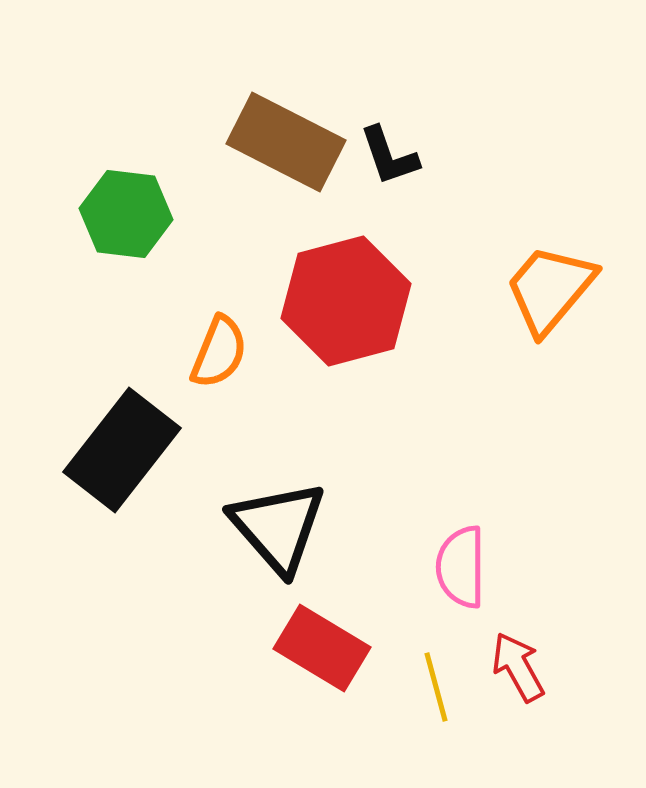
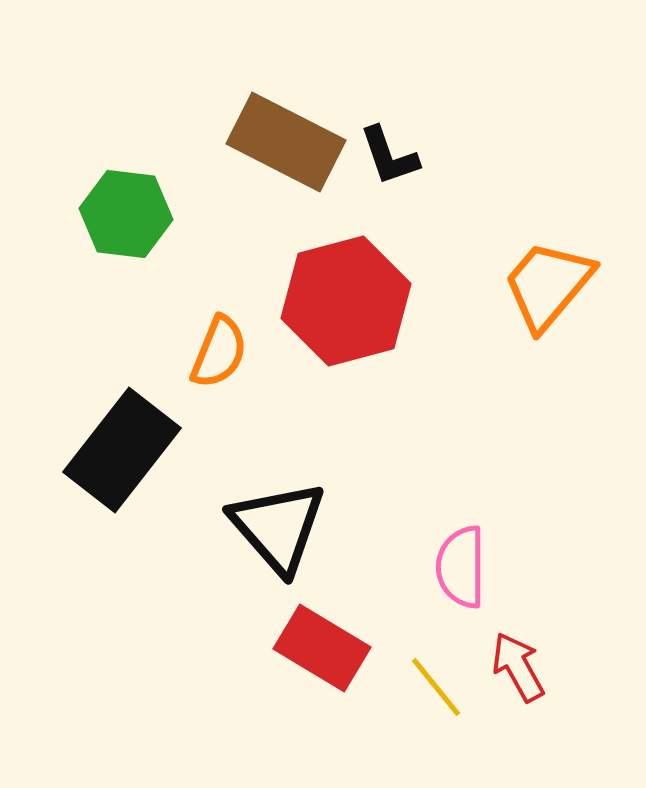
orange trapezoid: moved 2 px left, 4 px up
yellow line: rotated 24 degrees counterclockwise
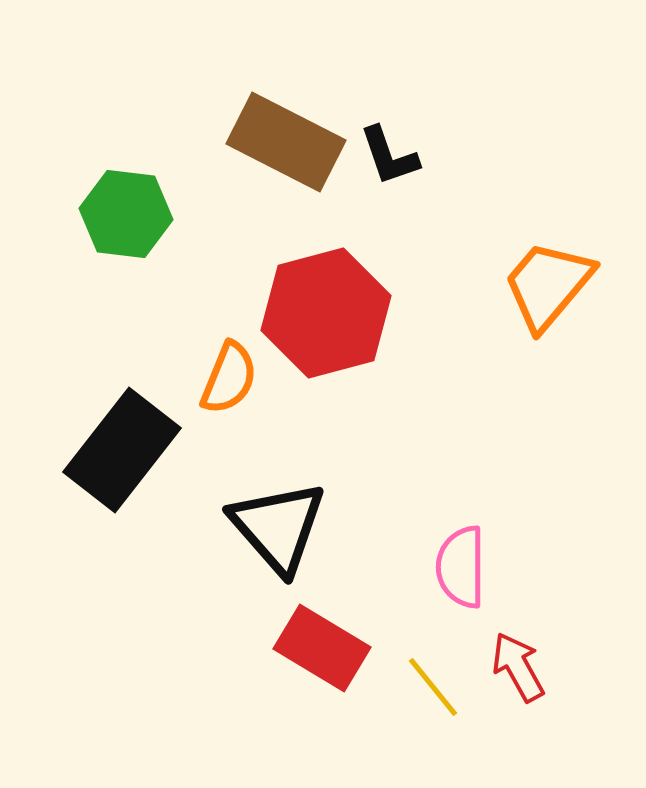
red hexagon: moved 20 px left, 12 px down
orange semicircle: moved 10 px right, 26 px down
yellow line: moved 3 px left
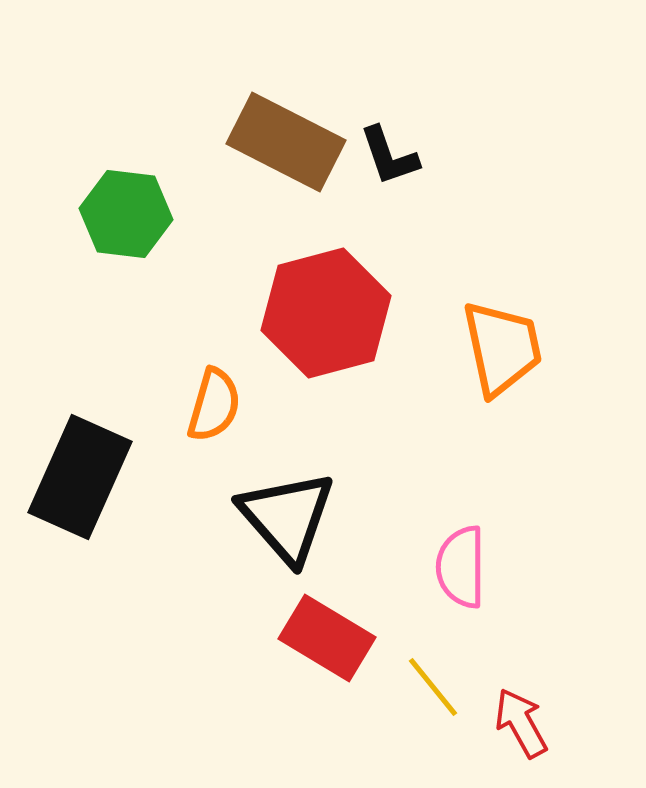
orange trapezoid: moved 46 px left, 63 px down; rotated 128 degrees clockwise
orange semicircle: moved 15 px left, 27 px down; rotated 6 degrees counterclockwise
black rectangle: moved 42 px left, 27 px down; rotated 14 degrees counterclockwise
black triangle: moved 9 px right, 10 px up
red rectangle: moved 5 px right, 10 px up
red arrow: moved 3 px right, 56 px down
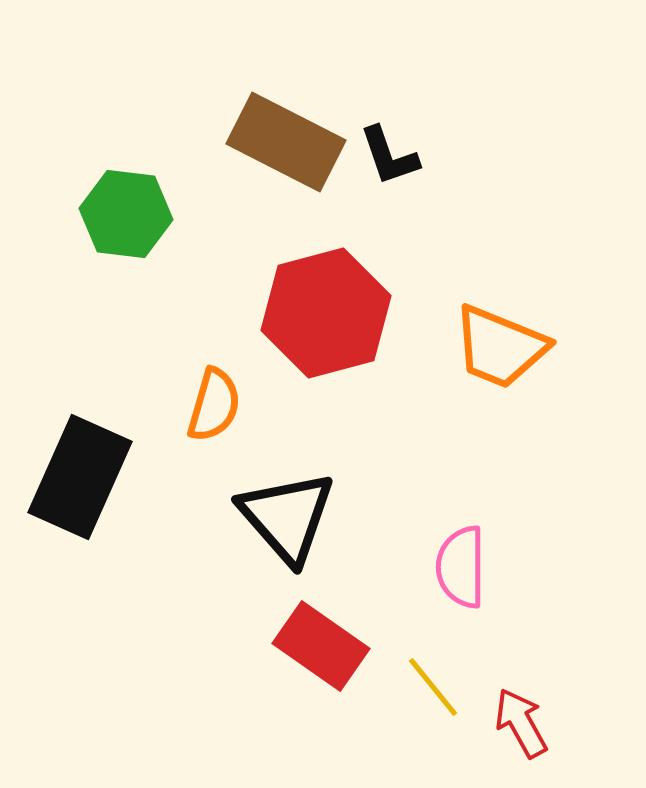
orange trapezoid: moved 2 px left, 1 px up; rotated 124 degrees clockwise
red rectangle: moved 6 px left, 8 px down; rotated 4 degrees clockwise
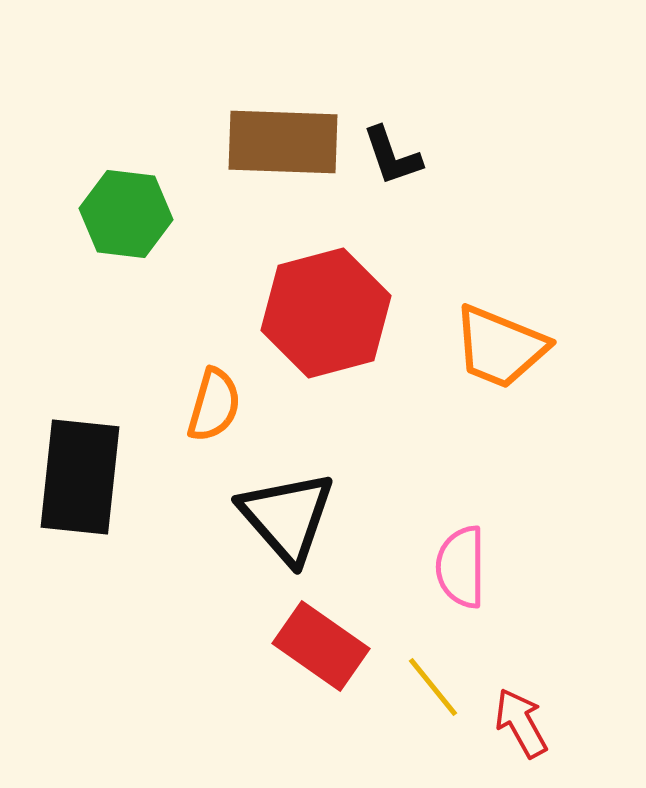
brown rectangle: moved 3 px left; rotated 25 degrees counterclockwise
black L-shape: moved 3 px right
black rectangle: rotated 18 degrees counterclockwise
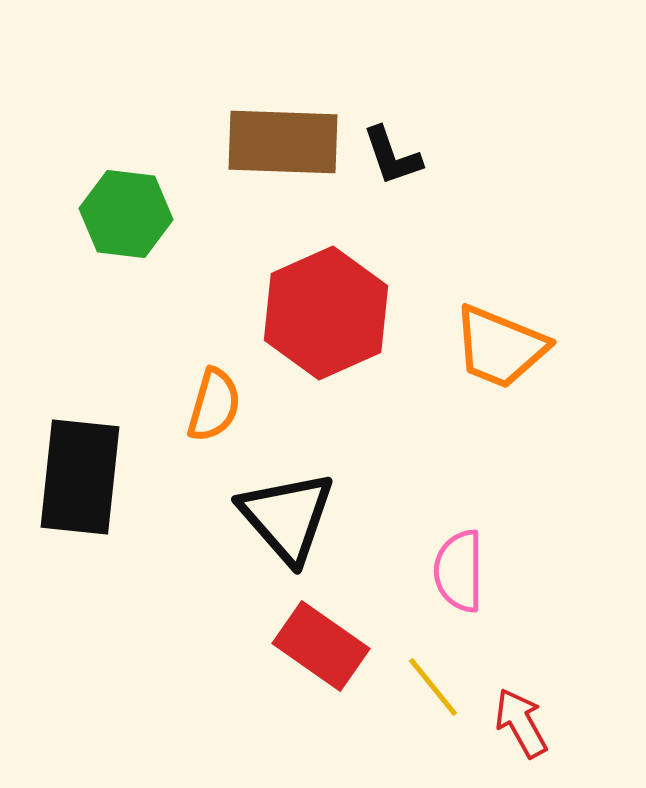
red hexagon: rotated 9 degrees counterclockwise
pink semicircle: moved 2 px left, 4 px down
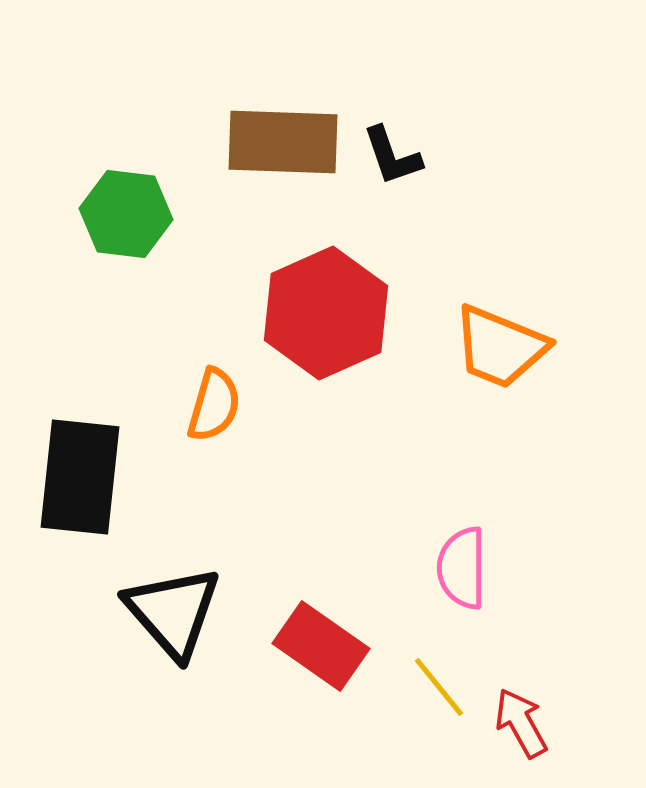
black triangle: moved 114 px left, 95 px down
pink semicircle: moved 3 px right, 3 px up
yellow line: moved 6 px right
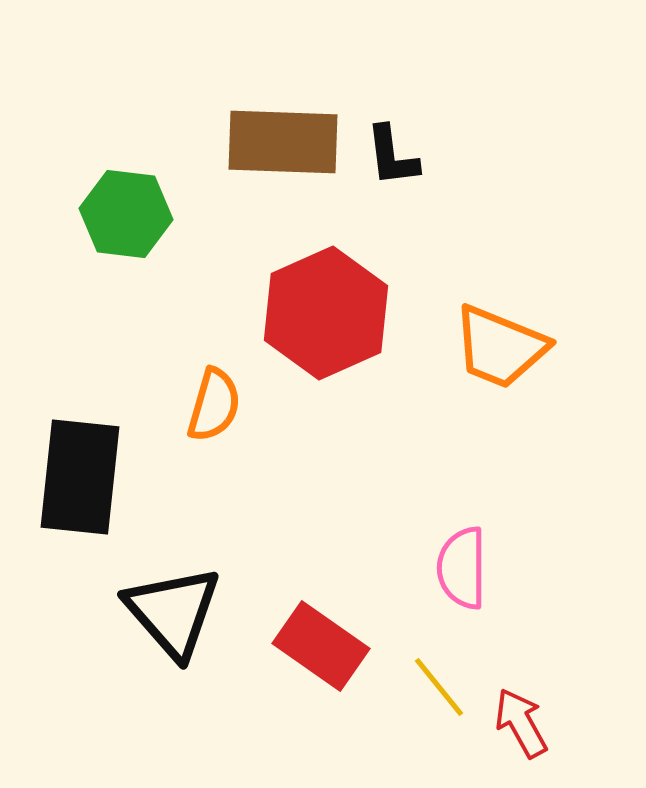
black L-shape: rotated 12 degrees clockwise
